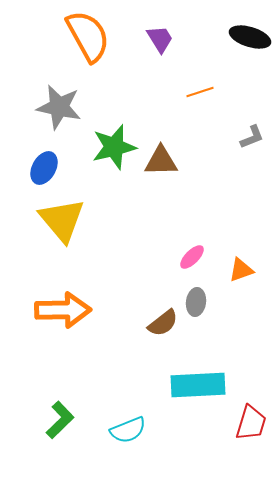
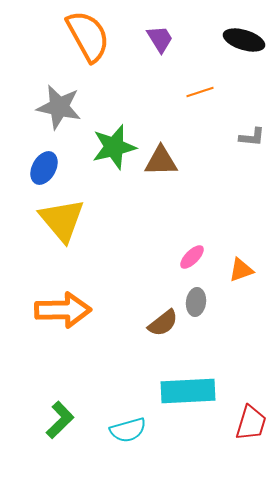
black ellipse: moved 6 px left, 3 px down
gray L-shape: rotated 28 degrees clockwise
cyan rectangle: moved 10 px left, 6 px down
cyan semicircle: rotated 6 degrees clockwise
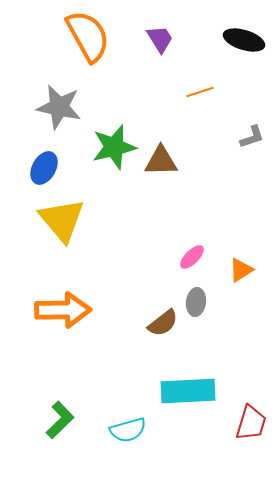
gray L-shape: rotated 24 degrees counterclockwise
orange triangle: rotated 12 degrees counterclockwise
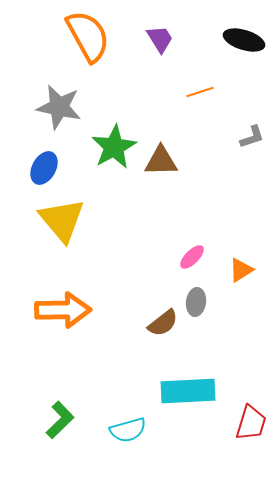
green star: rotated 15 degrees counterclockwise
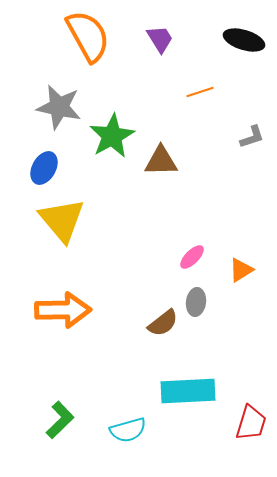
green star: moved 2 px left, 11 px up
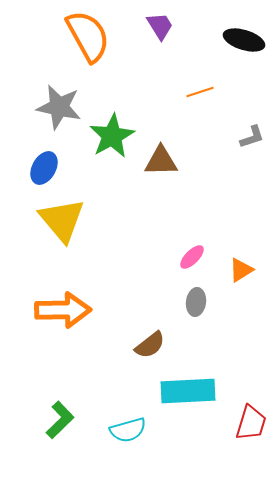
purple trapezoid: moved 13 px up
brown semicircle: moved 13 px left, 22 px down
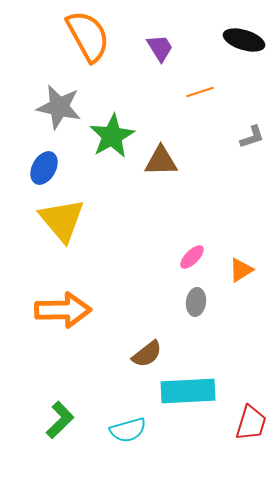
purple trapezoid: moved 22 px down
brown semicircle: moved 3 px left, 9 px down
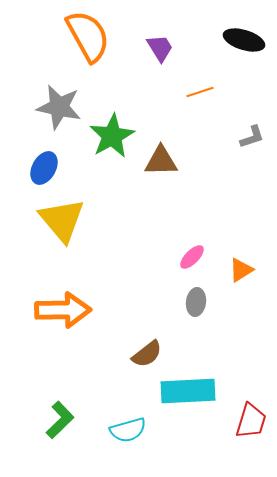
red trapezoid: moved 2 px up
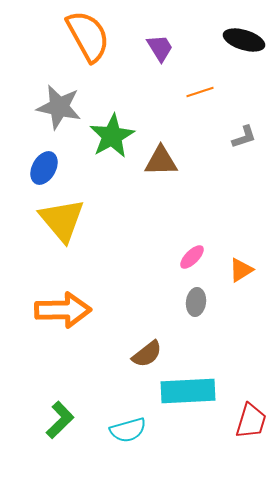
gray L-shape: moved 8 px left
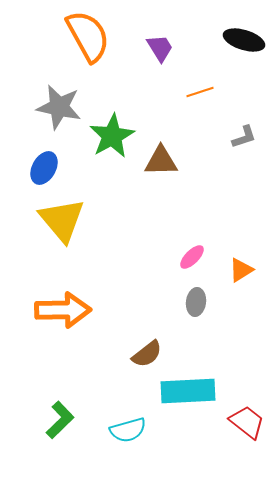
red trapezoid: moved 4 px left, 1 px down; rotated 69 degrees counterclockwise
